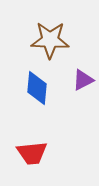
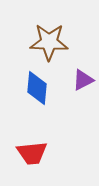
brown star: moved 1 px left, 2 px down
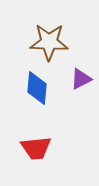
purple triangle: moved 2 px left, 1 px up
red trapezoid: moved 4 px right, 5 px up
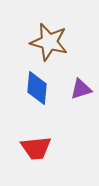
brown star: rotated 12 degrees clockwise
purple triangle: moved 10 px down; rotated 10 degrees clockwise
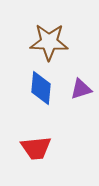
brown star: rotated 12 degrees counterclockwise
blue diamond: moved 4 px right
